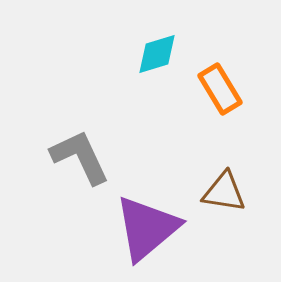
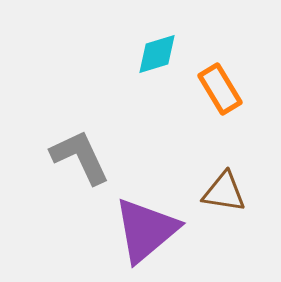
purple triangle: moved 1 px left, 2 px down
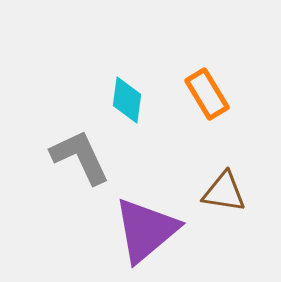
cyan diamond: moved 30 px left, 46 px down; rotated 66 degrees counterclockwise
orange rectangle: moved 13 px left, 5 px down
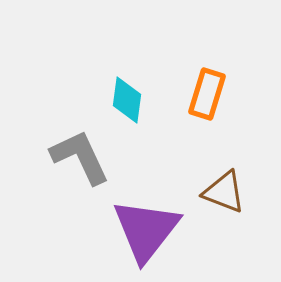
orange rectangle: rotated 48 degrees clockwise
brown triangle: rotated 12 degrees clockwise
purple triangle: rotated 12 degrees counterclockwise
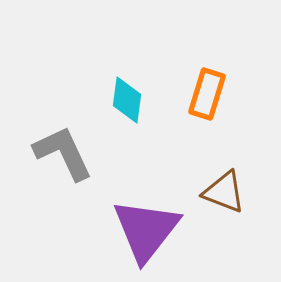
gray L-shape: moved 17 px left, 4 px up
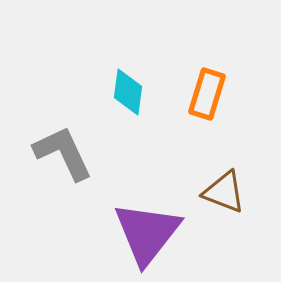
cyan diamond: moved 1 px right, 8 px up
purple triangle: moved 1 px right, 3 px down
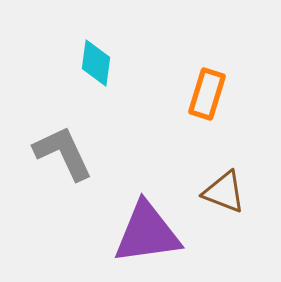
cyan diamond: moved 32 px left, 29 px up
purple triangle: rotated 44 degrees clockwise
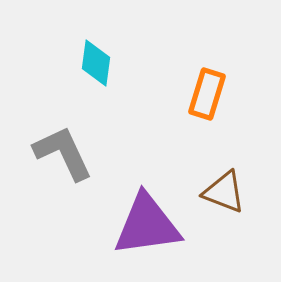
purple triangle: moved 8 px up
